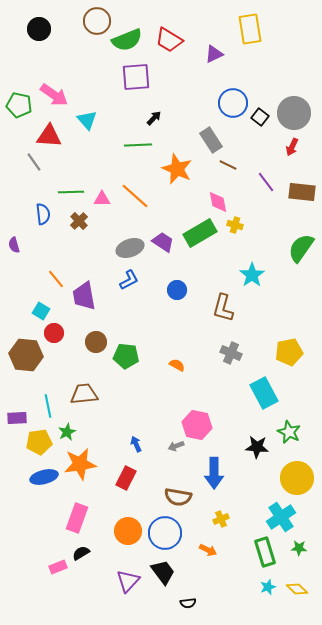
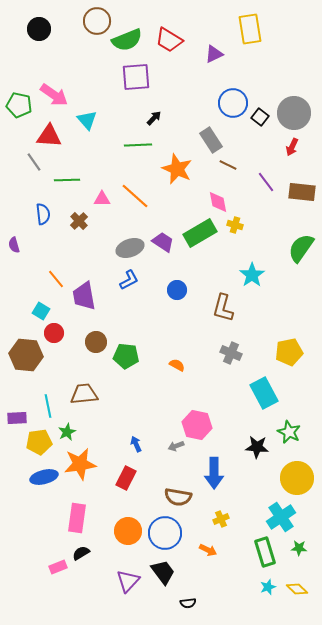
green line at (71, 192): moved 4 px left, 12 px up
pink rectangle at (77, 518): rotated 12 degrees counterclockwise
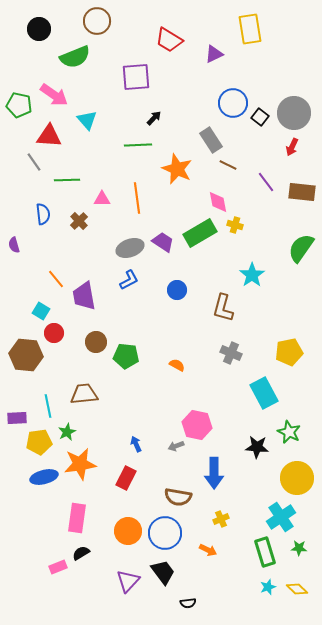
green semicircle at (127, 40): moved 52 px left, 17 px down
orange line at (135, 196): moved 2 px right, 2 px down; rotated 40 degrees clockwise
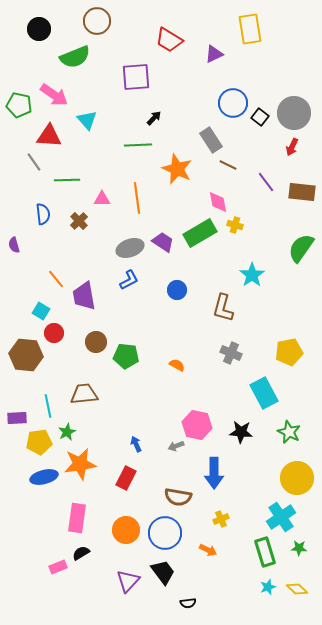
black star at (257, 447): moved 16 px left, 15 px up
orange circle at (128, 531): moved 2 px left, 1 px up
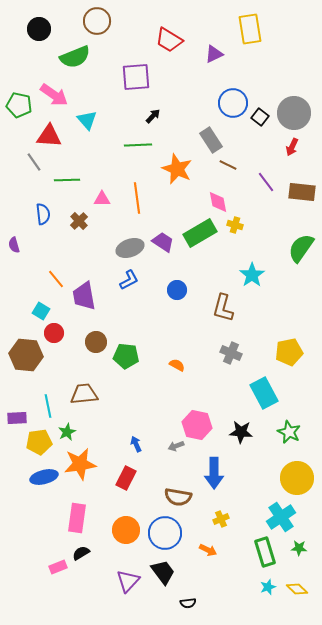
black arrow at (154, 118): moved 1 px left, 2 px up
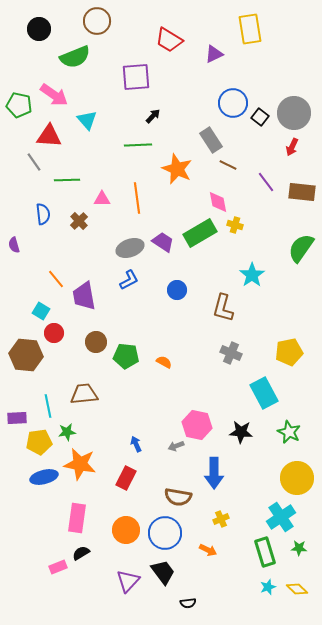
orange semicircle at (177, 365): moved 13 px left, 3 px up
green star at (67, 432): rotated 18 degrees clockwise
orange star at (80, 464): rotated 20 degrees clockwise
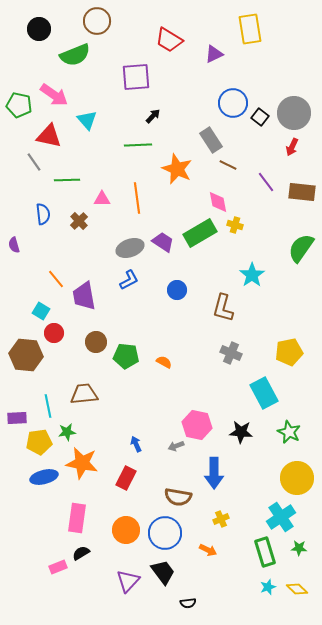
green semicircle at (75, 57): moved 2 px up
red triangle at (49, 136): rotated 8 degrees clockwise
orange star at (80, 464): moved 2 px right, 1 px up
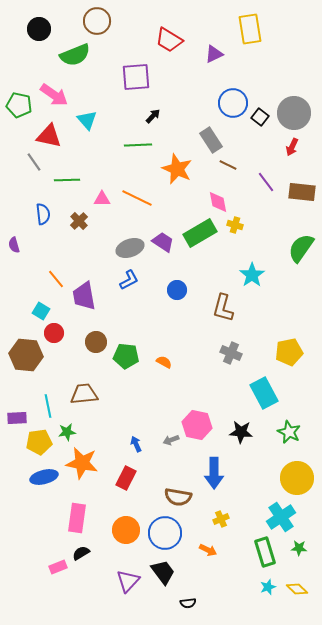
orange line at (137, 198): rotated 56 degrees counterclockwise
gray arrow at (176, 446): moved 5 px left, 6 px up
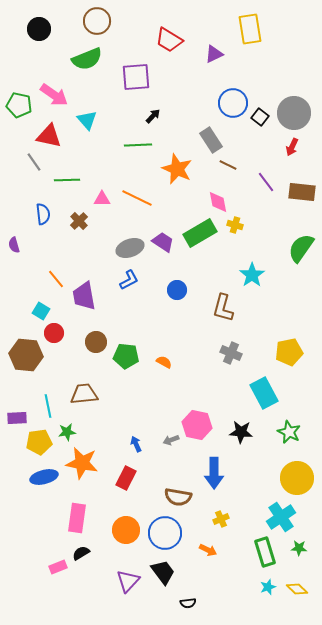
green semicircle at (75, 55): moved 12 px right, 4 px down
